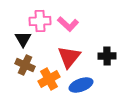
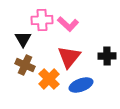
pink cross: moved 2 px right, 1 px up
orange cross: rotated 15 degrees counterclockwise
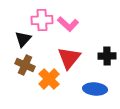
black triangle: rotated 12 degrees clockwise
red triangle: moved 1 px down
blue ellipse: moved 14 px right, 4 px down; rotated 25 degrees clockwise
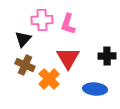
pink L-shape: rotated 65 degrees clockwise
red triangle: moved 1 px left; rotated 10 degrees counterclockwise
